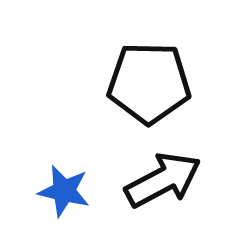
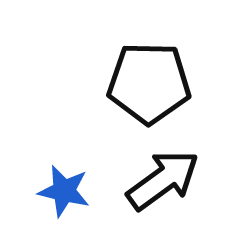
black arrow: rotated 8 degrees counterclockwise
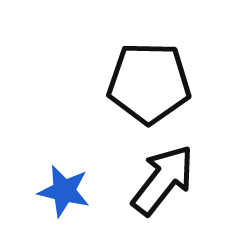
black arrow: rotated 16 degrees counterclockwise
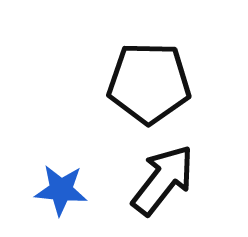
blue star: moved 3 px left, 1 px up; rotated 8 degrees counterclockwise
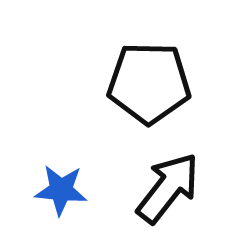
black arrow: moved 5 px right, 8 px down
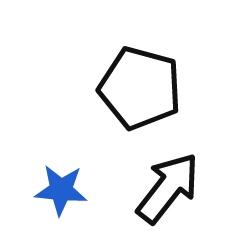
black pentagon: moved 9 px left, 5 px down; rotated 14 degrees clockwise
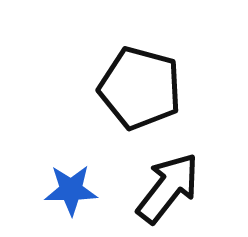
blue star: moved 10 px right; rotated 6 degrees counterclockwise
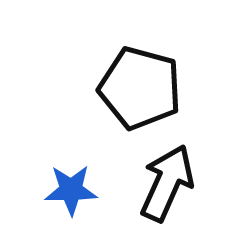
black arrow: moved 1 px left, 5 px up; rotated 14 degrees counterclockwise
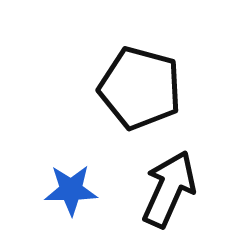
black arrow: moved 2 px right, 6 px down
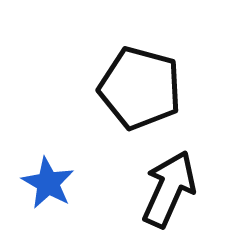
blue star: moved 23 px left, 7 px up; rotated 30 degrees clockwise
